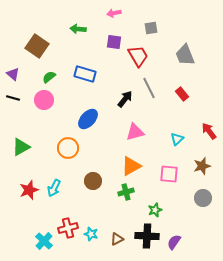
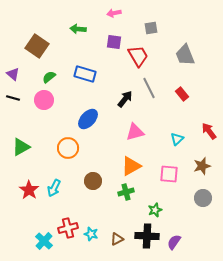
red star: rotated 18 degrees counterclockwise
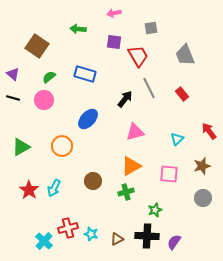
orange circle: moved 6 px left, 2 px up
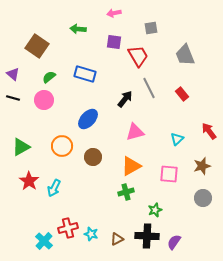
brown circle: moved 24 px up
red star: moved 9 px up
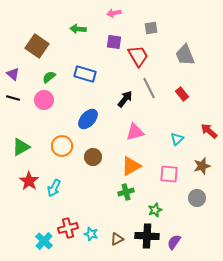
red arrow: rotated 12 degrees counterclockwise
gray circle: moved 6 px left
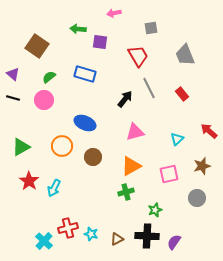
purple square: moved 14 px left
blue ellipse: moved 3 px left, 4 px down; rotated 70 degrees clockwise
pink square: rotated 18 degrees counterclockwise
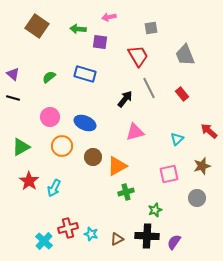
pink arrow: moved 5 px left, 4 px down
brown square: moved 20 px up
pink circle: moved 6 px right, 17 px down
orange triangle: moved 14 px left
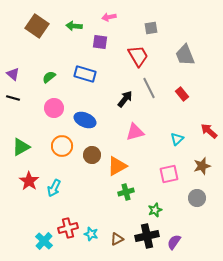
green arrow: moved 4 px left, 3 px up
pink circle: moved 4 px right, 9 px up
blue ellipse: moved 3 px up
brown circle: moved 1 px left, 2 px up
black cross: rotated 15 degrees counterclockwise
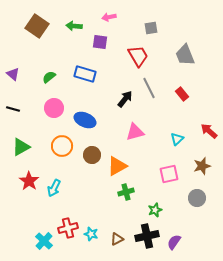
black line: moved 11 px down
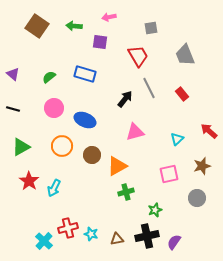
brown triangle: rotated 16 degrees clockwise
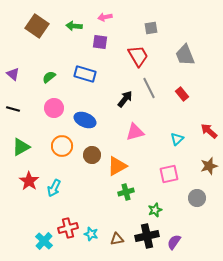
pink arrow: moved 4 px left
brown star: moved 7 px right
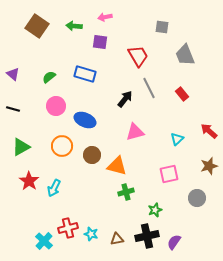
gray square: moved 11 px right, 1 px up; rotated 16 degrees clockwise
pink circle: moved 2 px right, 2 px up
orange triangle: rotated 45 degrees clockwise
